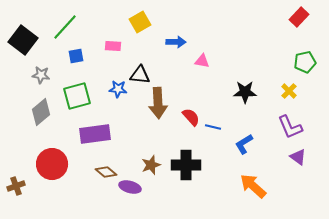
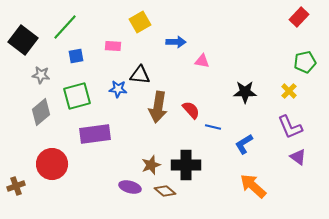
brown arrow: moved 4 px down; rotated 12 degrees clockwise
red semicircle: moved 7 px up
brown diamond: moved 59 px right, 19 px down
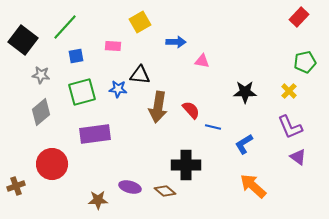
green square: moved 5 px right, 4 px up
brown star: moved 53 px left, 35 px down; rotated 18 degrees clockwise
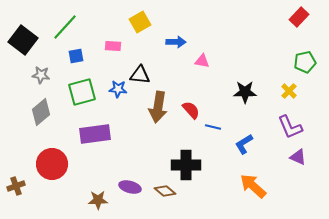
purple triangle: rotated 12 degrees counterclockwise
